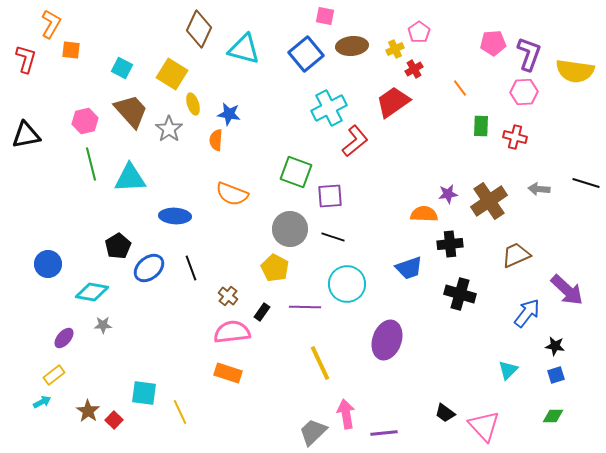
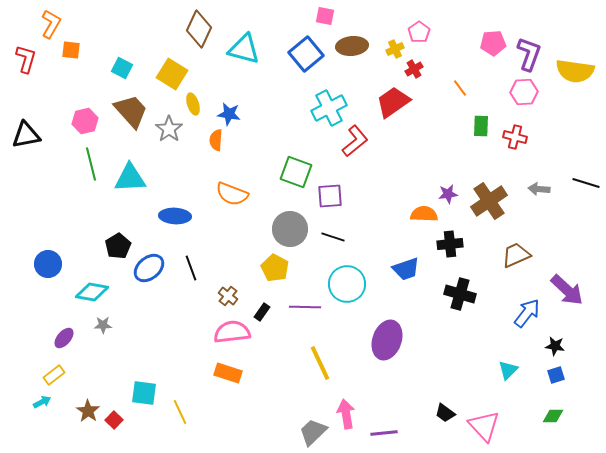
blue trapezoid at (409, 268): moved 3 px left, 1 px down
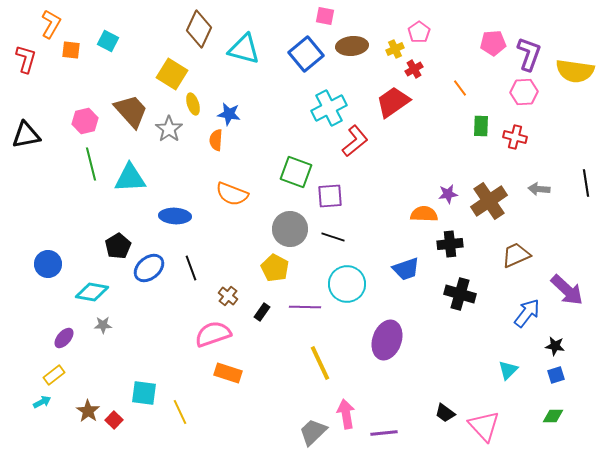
cyan square at (122, 68): moved 14 px left, 27 px up
black line at (586, 183): rotated 64 degrees clockwise
pink semicircle at (232, 332): moved 19 px left, 2 px down; rotated 12 degrees counterclockwise
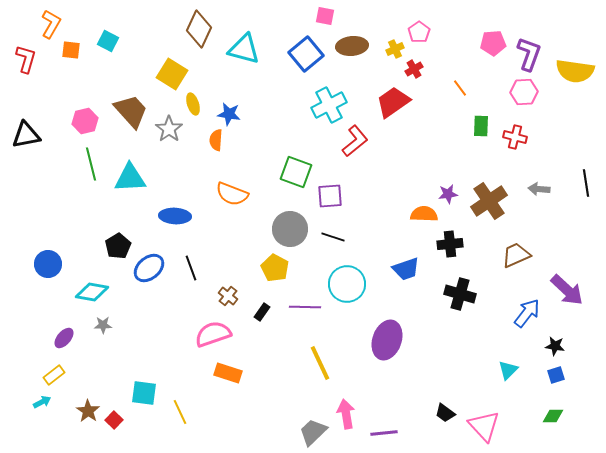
cyan cross at (329, 108): moved 3 px up
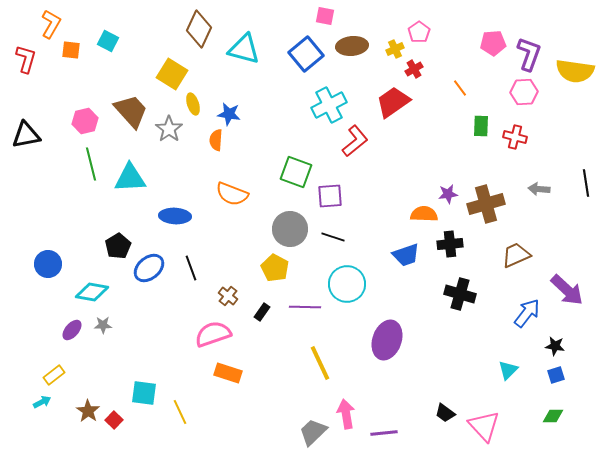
brown cross at (489, 201): moved 3 px left, 3 px down; rotated 18 degrees clockwise
blue trapezoid at (406, 269): moved 14 px up
purple ellipse at (64, 338): moved 8 px right, 8 px up
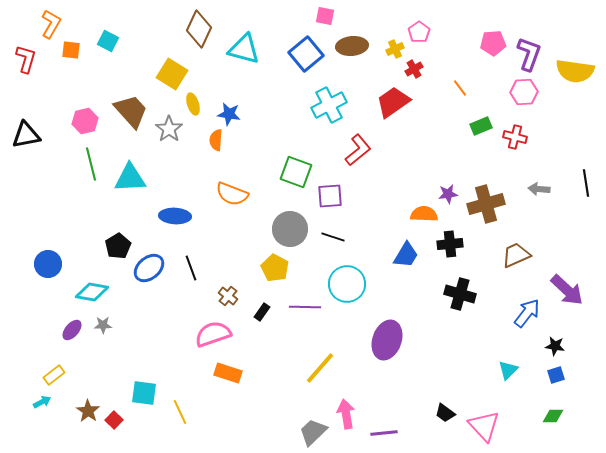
green rectangle at (481, 126): rotated 65 degrees clockwise
red L-shape at (355, 141): moved 3 px right, 9 px down
blue trapezoid at (406, 255): rotated 40 degrees counterclockwise
yellow line at (320, 363): moved 5 px down; rotated 66 degrees clockwise
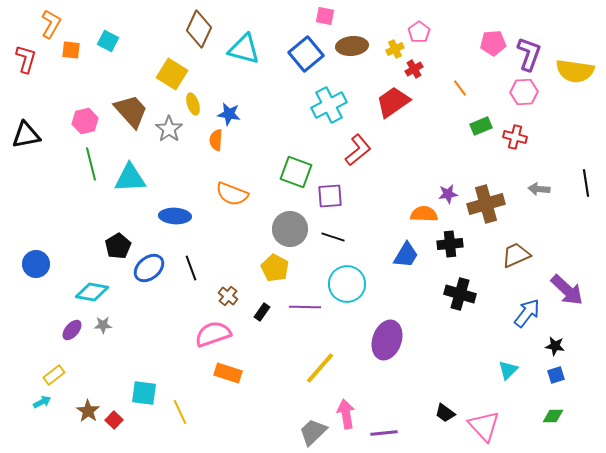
blue circle at (48, 264): moved 12 px left
